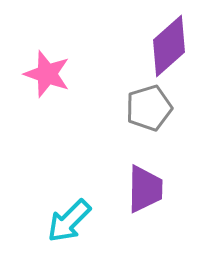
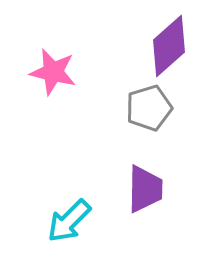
pink star: moved 6 px right, 2 px up; rotated 6 degrees counterclockwise
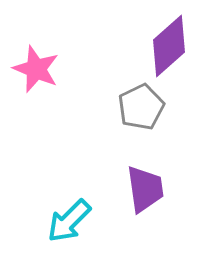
pink star: moved 17 px left, 3 px up; rotated 9 degrees clockwise
gray pentagon: moved 8 px left, 1 px up; rotated 9 degrees counterclockwise
purple trapezoid: rotated 9 degrees counterclockwise
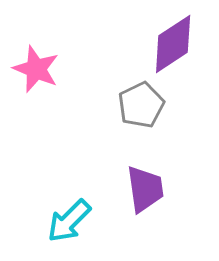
purple diamond: moved 4 px right, 2 px up; rotated 8 degrees clockwise
gray pentagon: moved 2 px up
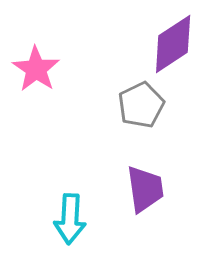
pink star: rotated 12 degrees clockwise
cyan arrow: moved 1 px right, 2 px up; rotated 42 degrees counterclockwise
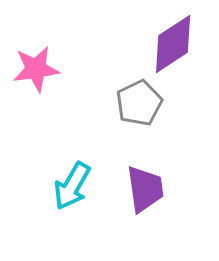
pink star: rotated 30 degrees clockwise
gray pentagon: moved 2 px left, 2 px up
cyan arrow: moved 2 px right, 33 px up; rotated 27 degrees clockwise
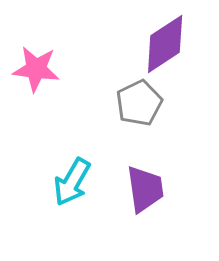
purple diamond: moved 8 px left
pink star: rotated 15 degrees clockwise
cyan arrow: moved 4 px up
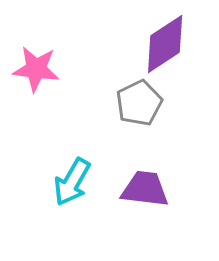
purple trapezoid: rotated 75 degrees counterclockwise
